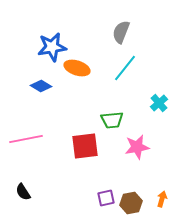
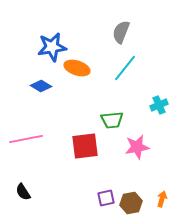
cyan cross: moved 2 px down; rotated 18 degrees clockwise
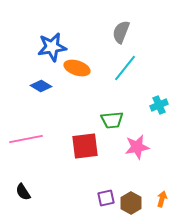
brown hexagon: rotated 20 degrees counterclockwise
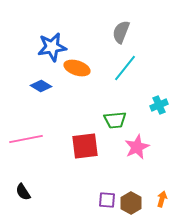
green trapezoid: moved 3 px right
pink star: rotated 15 degrees counterclockwise
purple square: moved 1 px right, 2 px down; rotated 18 degrees clockwise
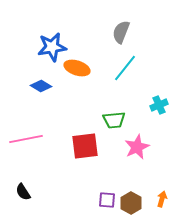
green trapezoid: moved 1 px left
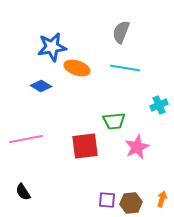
cyan line: rotated 60 degrees clockwise
green trapezoid: moved 1 px down
brown hexagon: rotated 25 degrees clockwise
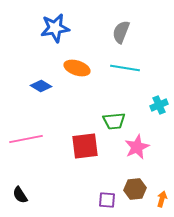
blue star: moved 3 px right, 19 px up
black semicircle: moved 3 px left, 3 px down
brown hexagon: moved 4 px right, 14 px up
